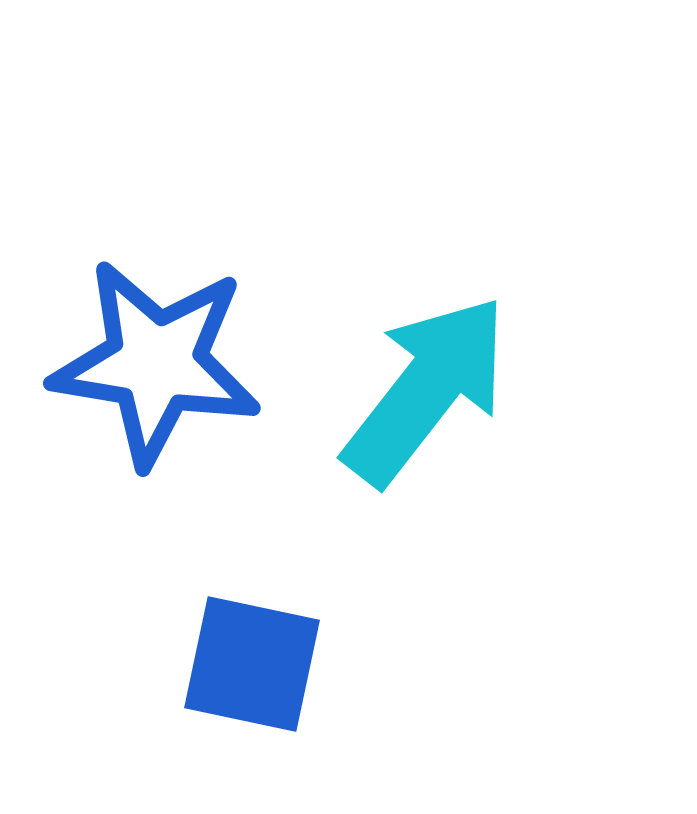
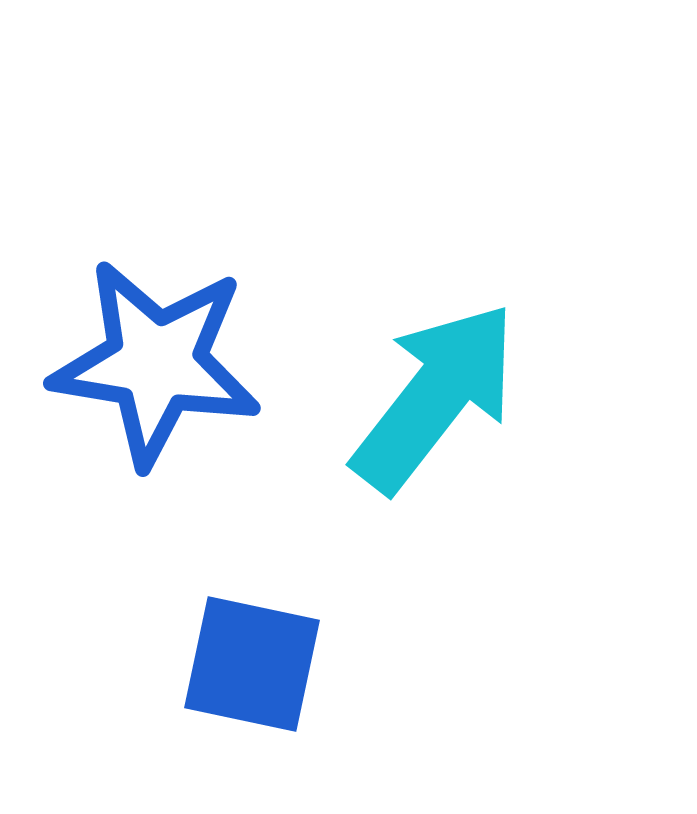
cyan arrow: moved 9 px right, 7 px down
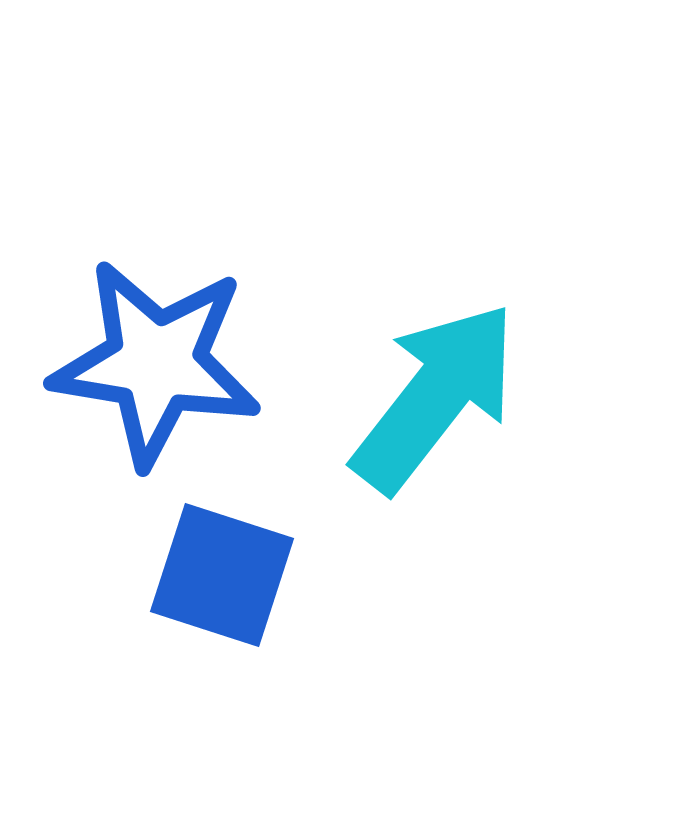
blue square: moved 30 px left, 89 px up; rotated 6 degrees clockwise
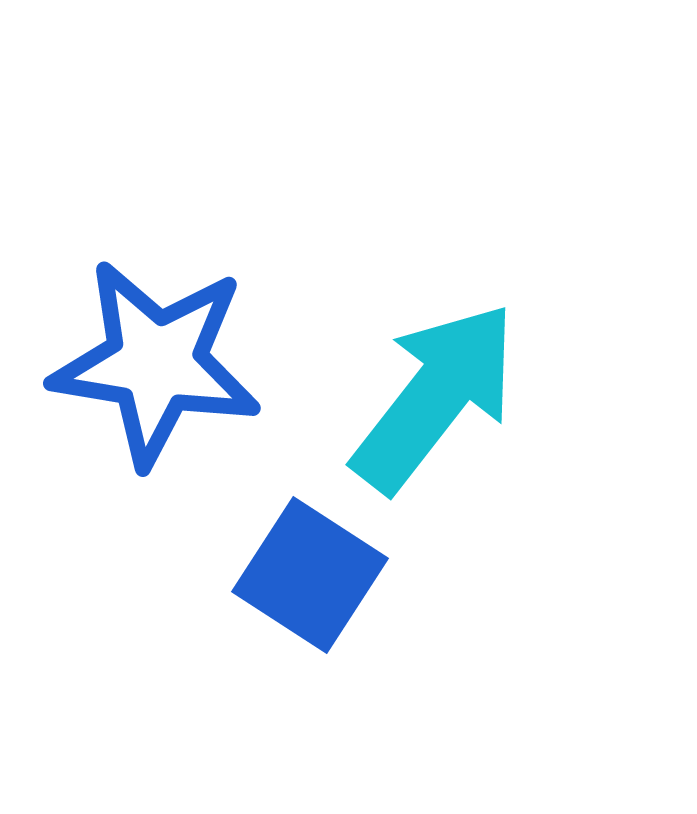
blue square: moved 88 px right; rotated 15 degrees clockwise
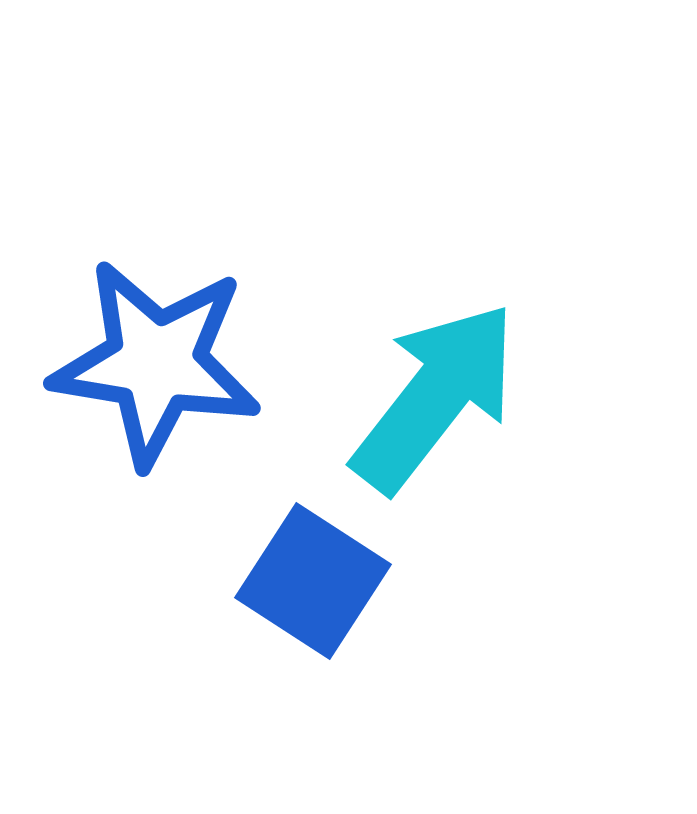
blue square: moved 3 px right, 6 px down
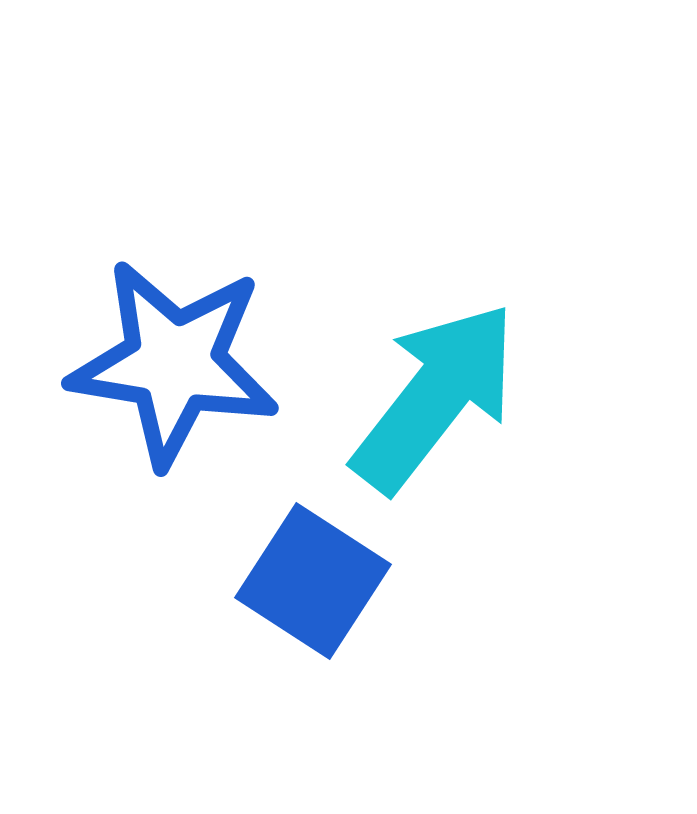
blue star: moved 18 px right
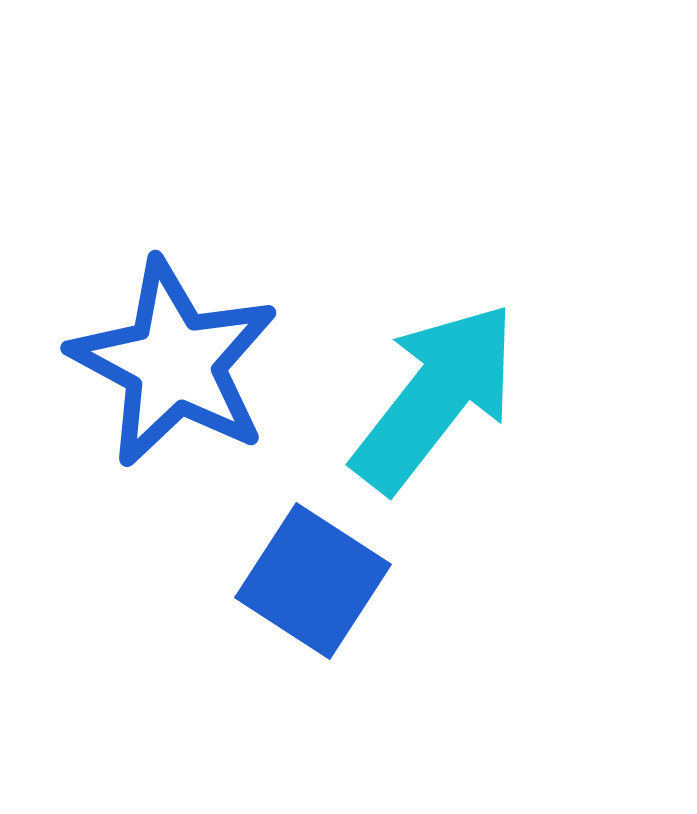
blue star: rotated 19 degrees clockwise
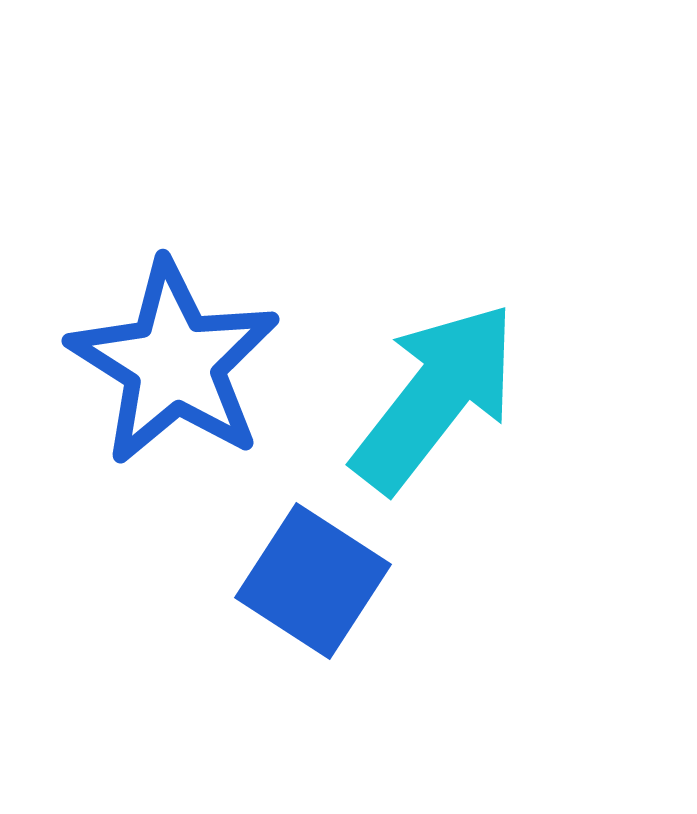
blue star: rotated 4 degrees clockwise
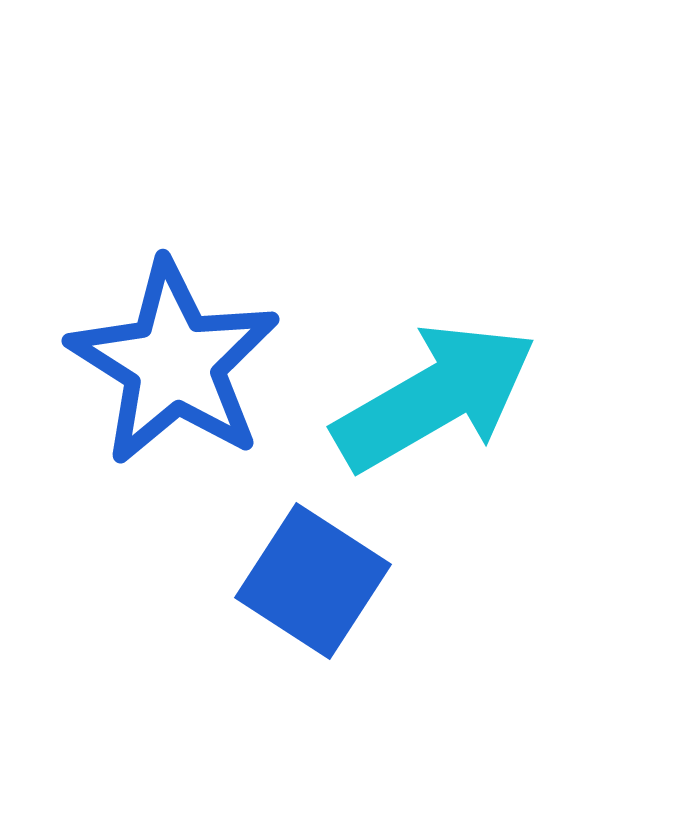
cyan arrow: rotated 22 degrees clockwise
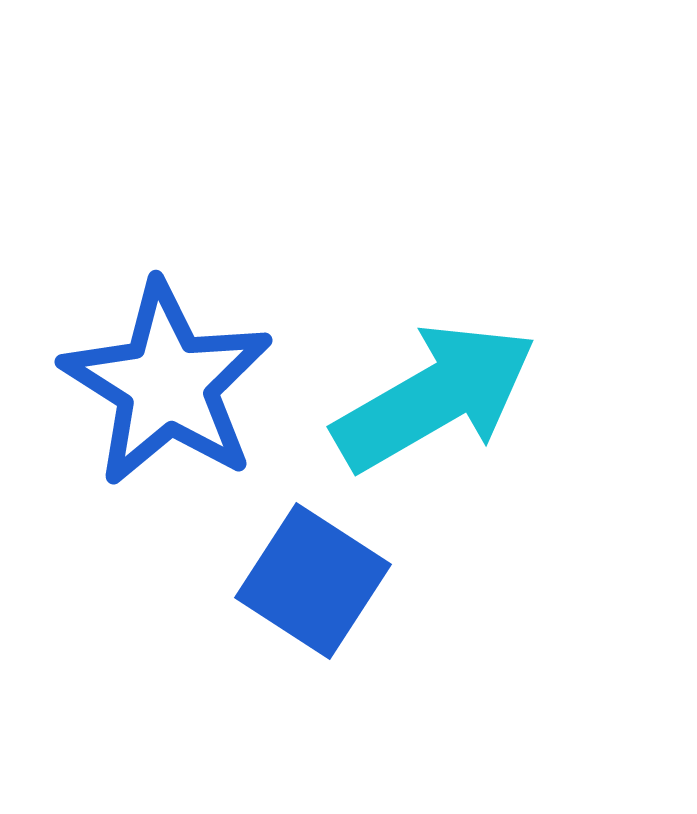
blue star: moved 7 px left, 21 px down
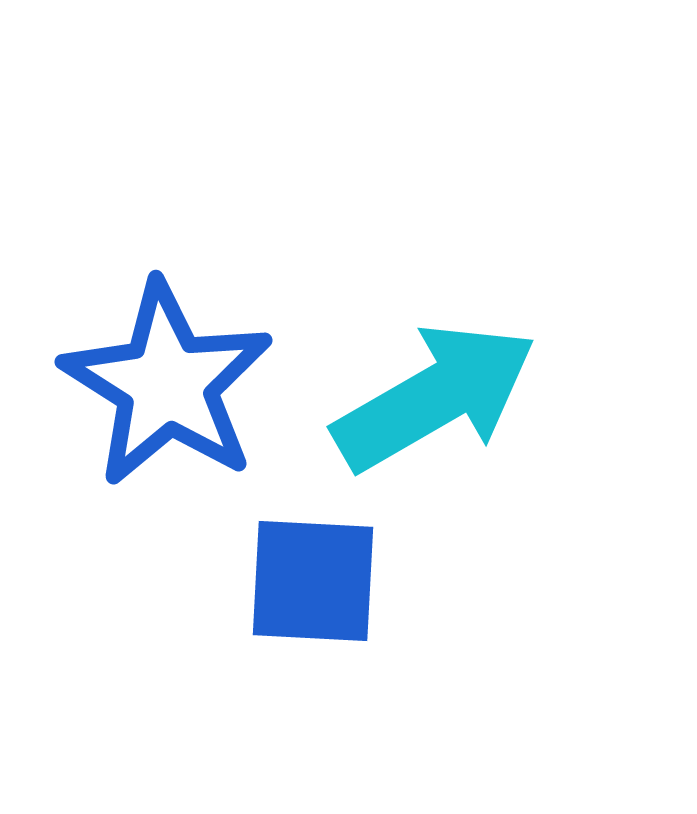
blue square: rotated 30 degrees counterclockwise
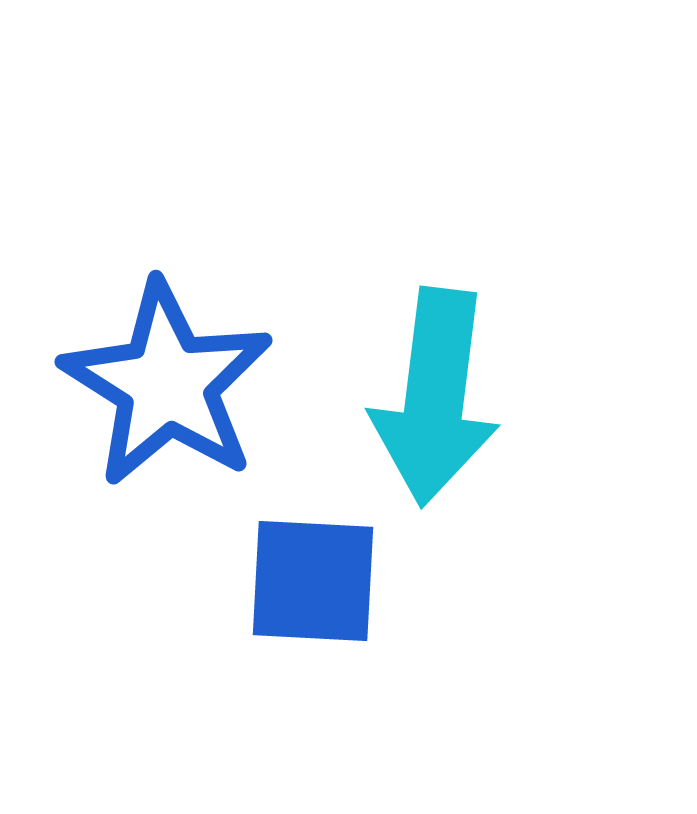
cyan arrow: rotated 127 degrees clockwise
